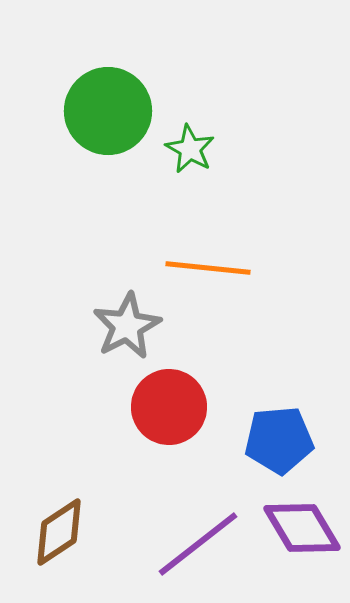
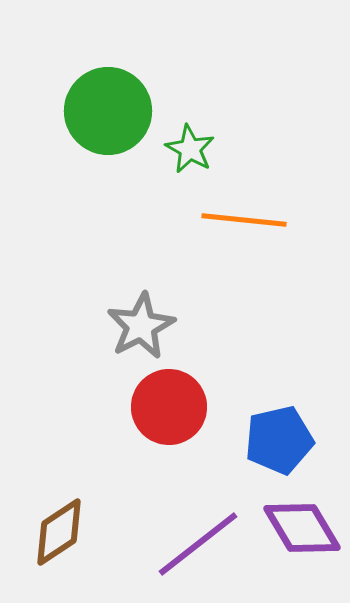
orange line: moved 36 px right, 48 px up
gray star: moved 14 px right
blue pentagon: rotated 8 degrees counterclockwise
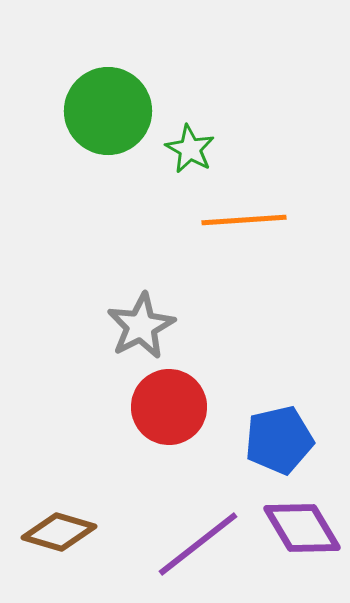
orange line: rotated 10 degrees counterclockwise
brown diamond: rotated 50 degrees clockwise
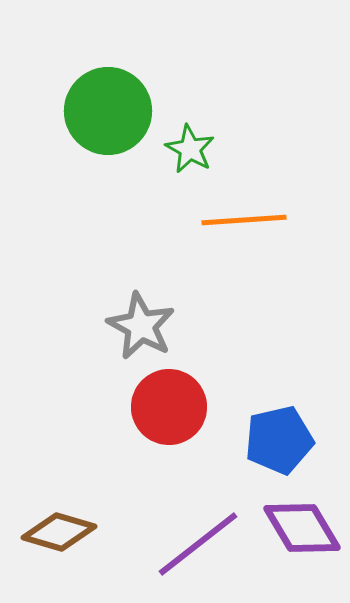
gray star: rotated 16 degrees counterclockwise
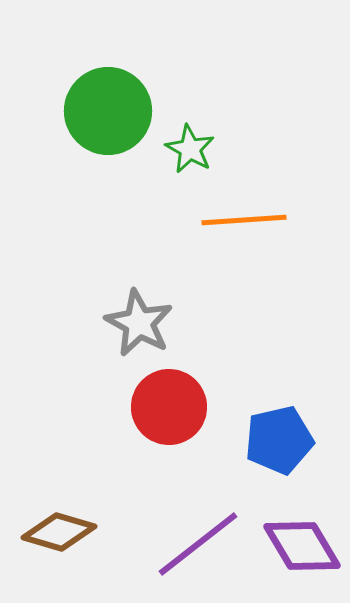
gray star: moved 2 px left, 3 px up
purple diamond: moved 18 px down
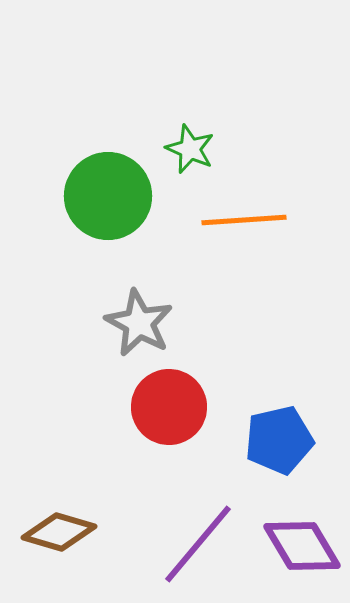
green circle: moved 85 px down
green star: rotated 6 degrees counterclockwise
purple line: rotated 12 degrees counterclockwise
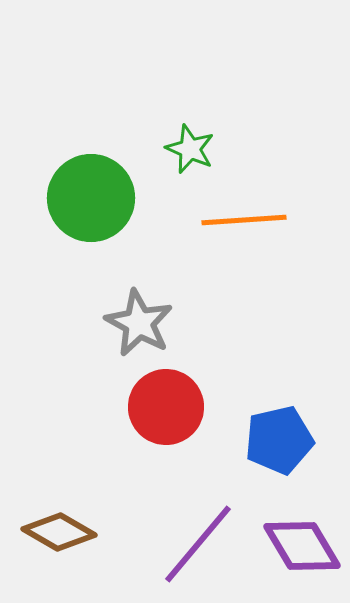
green circle: moved 17 px left, 2 px down
red circle: moved 3 px left
brown diamond: rotated 14 degrees clockwise
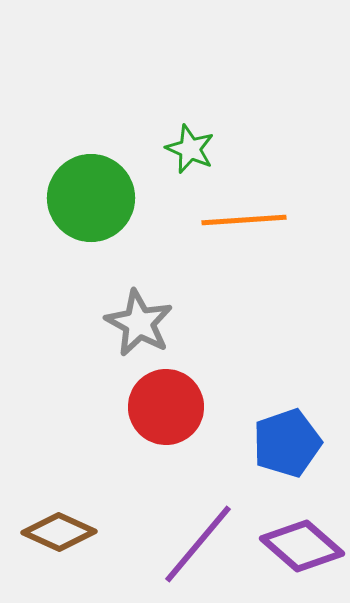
blue pentagon: moved 8 px right, 3 px down; rotated 6 degrees counterclockwise
brown diamond: rotated 6 degrees counterclockwise
purple diamond: rotated 18 degrees counterclockwise
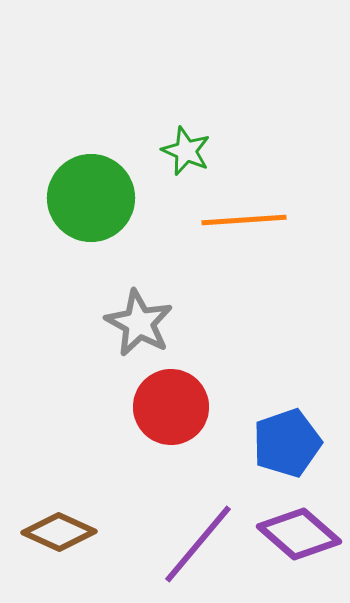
green star: moved 4 px left, 2 px down
red circle: moved 5 px right
purple diamond: moved 3 px left, 12 px up
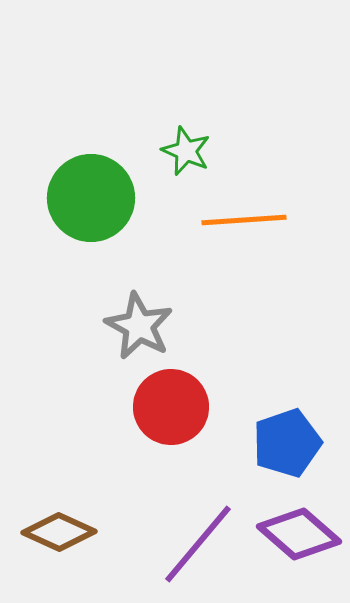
gray star: moved 3 px down
